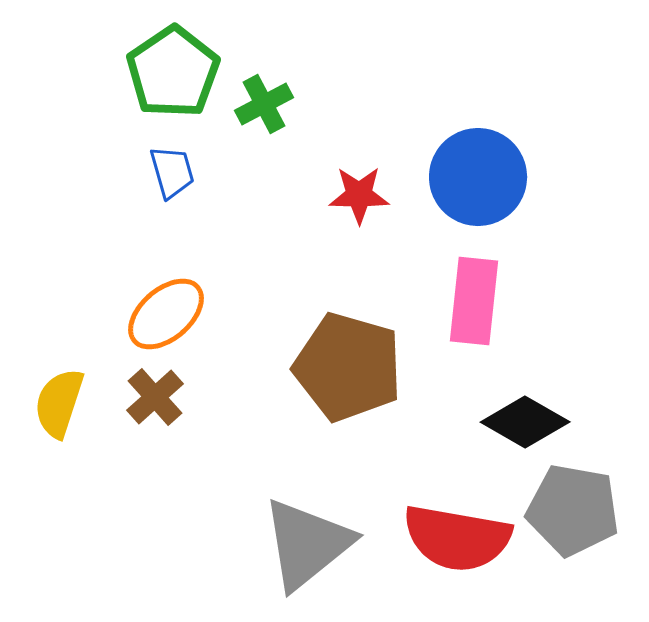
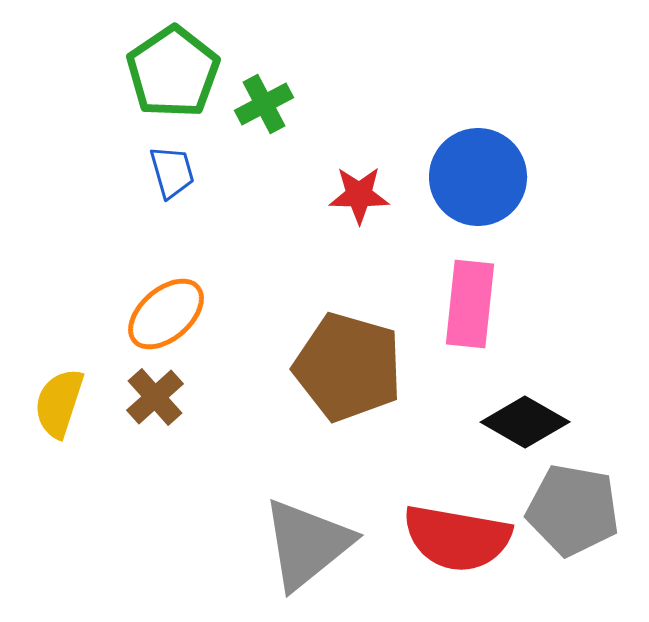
pink rectangle: moved 4 px left, 3 px down
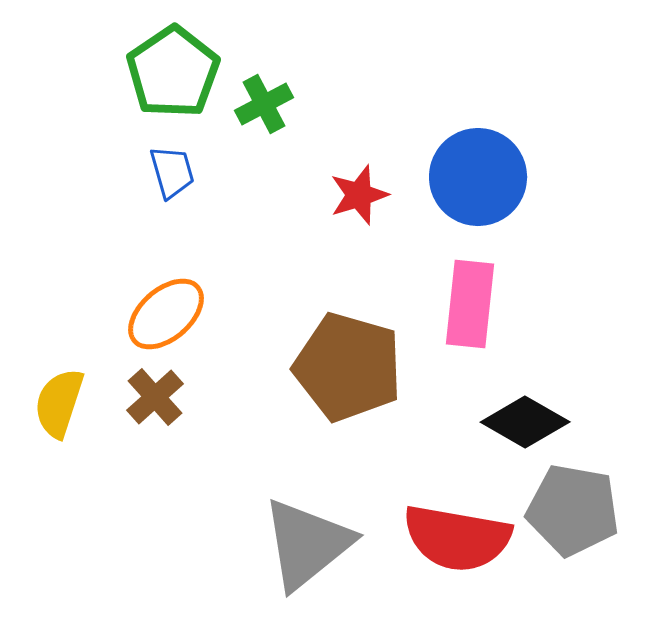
red star: rotated 18 degrees counterclockwise
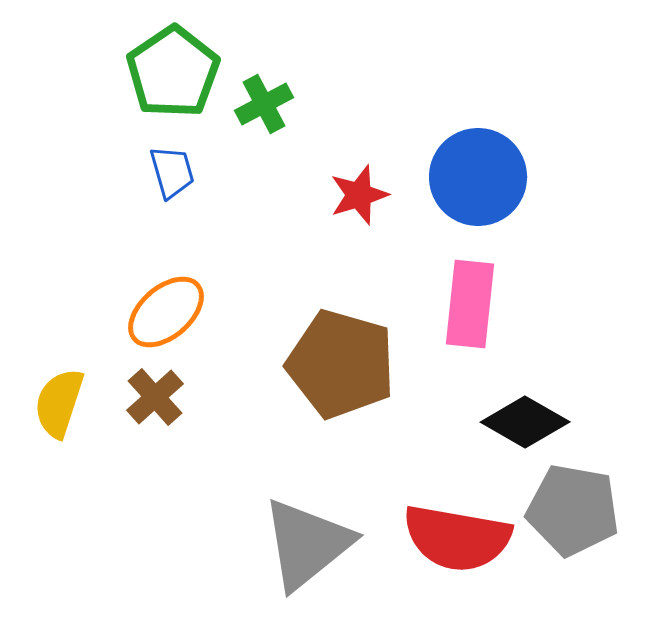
orange ellipse: moved 2 px up
brown pentagon: moved 7 px left, 3 px up
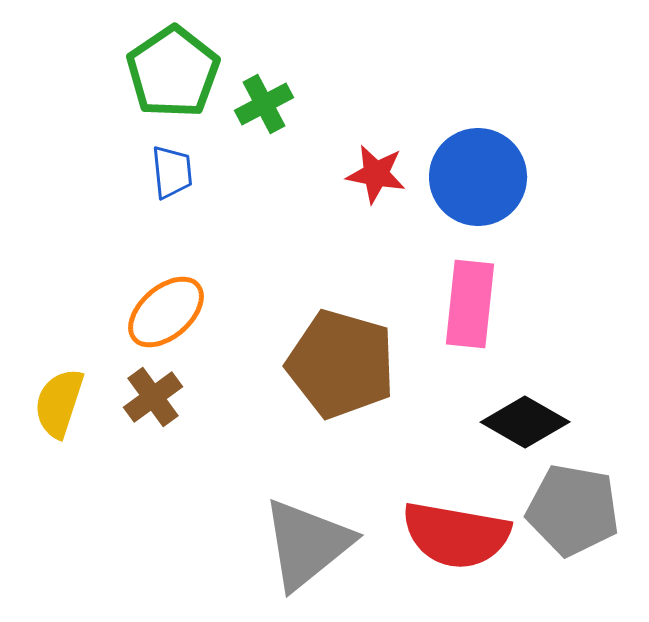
blue trapezoid: rotated 10 degrees clockwise
red star: moved 17 px right, 21 px up; rotated 28 degrees clockwise
brown cross: moved 2 px left; rotated 6 degrees clockwise
red semicircle: moved 1 px left, 3 px up
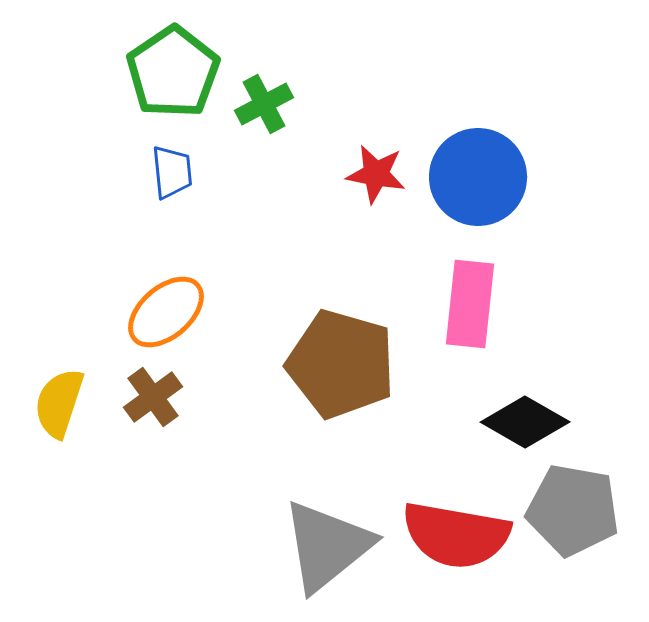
gray triangle: moved 20 px right, 2 px down
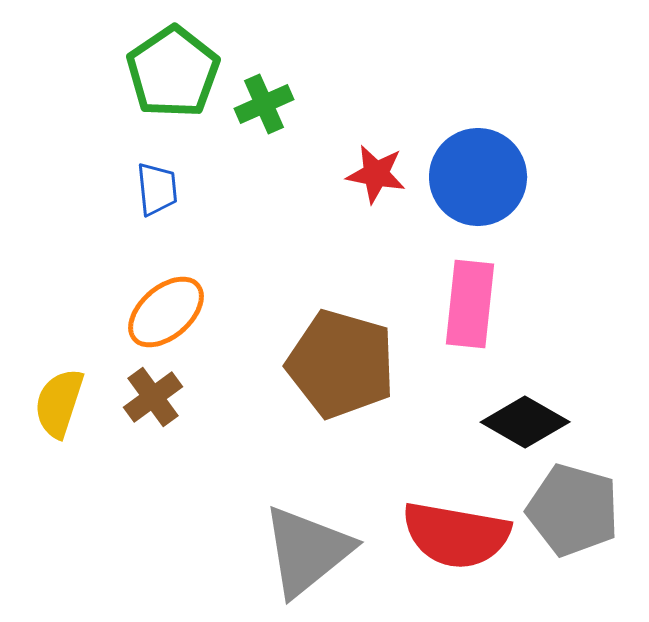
green cross: rotated 4 degrees clockwise
blue trapezoid: moved 15 px left, 17 px down
gray pentagon: rotated 6 degrees clockwise
gray triangle: moved 20 px left, 5 px down
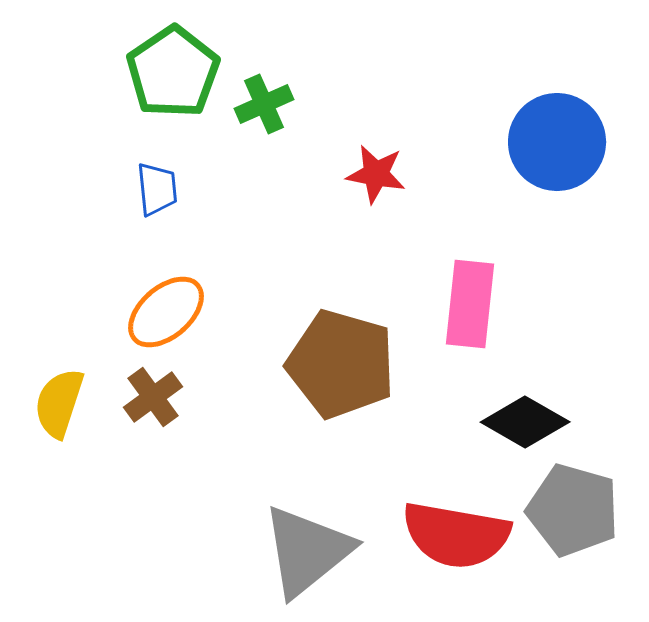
blue circle: moved 79 px right, 35 px up
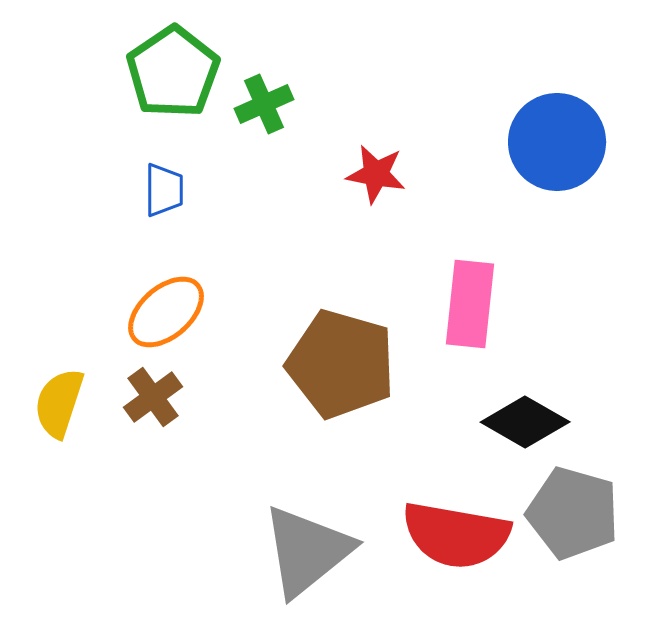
blue trapezoid: moved 7 px right, 1 px down; rotated 6 degrees clockwise
gray pentagon: moved 3 px down
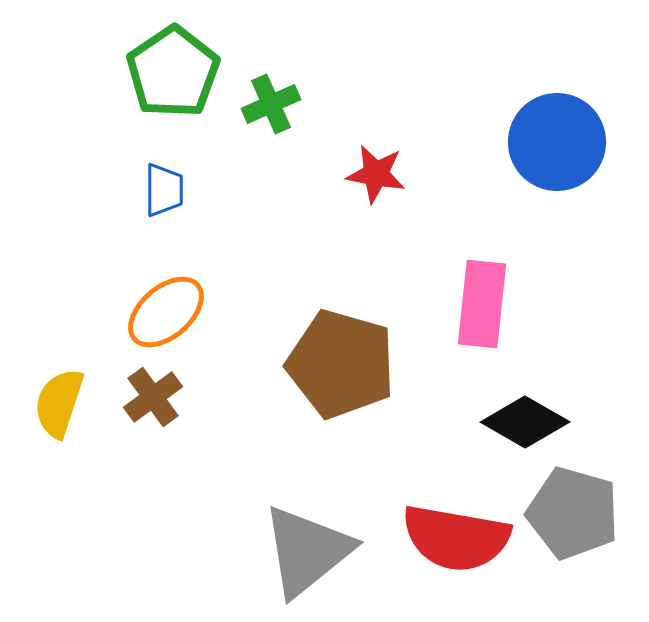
green cross: moved 7 px right
pink rectangle: moved 12 px right
red semicircle: moved 3 px down
